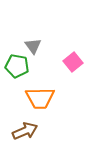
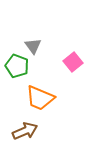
green pentagon: rotated 10 degrees clockwise
orange trapezoid: rotated 24 degrees clockwise
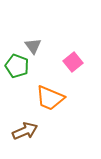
orange trapezoid: moved 10 px right
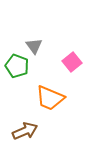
gray triangle: moved 1 px right
pink square: moved 1 px left
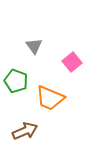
green pentagon: moved 1 px left, 15 px down
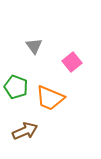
green pentagon: moved 6 px down
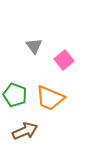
pink square: moved 8 px left, 2 px up
green pentagon: moved 1 px left, 8 px down
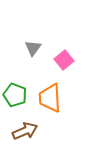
gray triangle: moved 1 px left, 2 px down; rotated 12 degrees clockwise
orange trapezoid: rotated 64 degrees clockwise
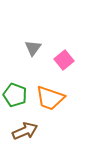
orange trapezoid: rotated 68 degrees counterclockwise
